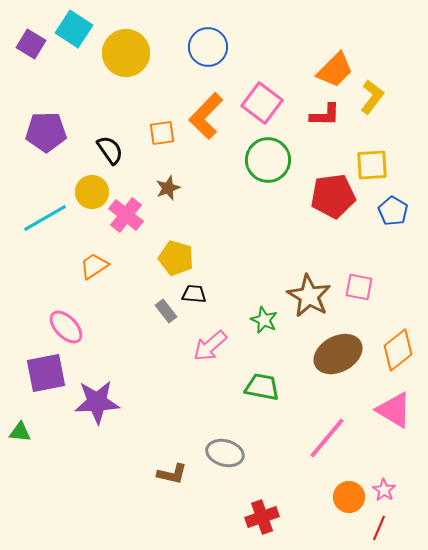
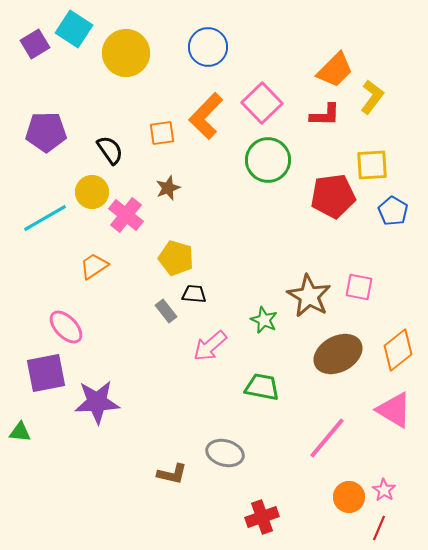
purple square at (31, 44): moved 4 px right; rotated 28 degrees clockwise
pink square at (262, 103): rotated 9 degrees clockwise
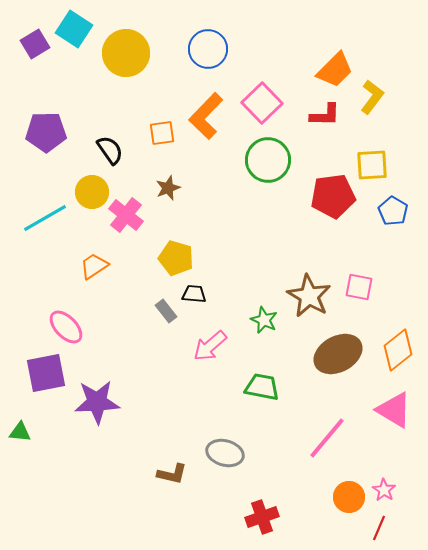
blue circle at (208, 47): moved 2 px down
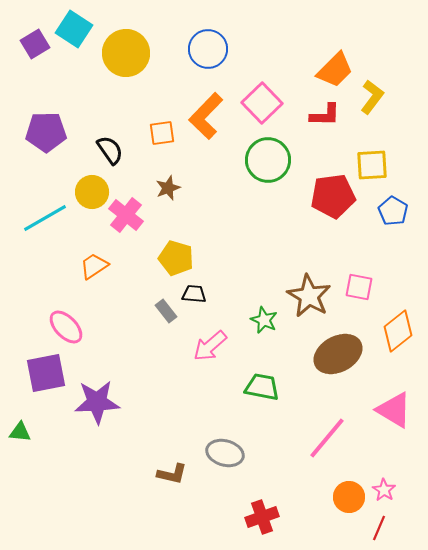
orange diamond at (398, 350): moved 19 px up
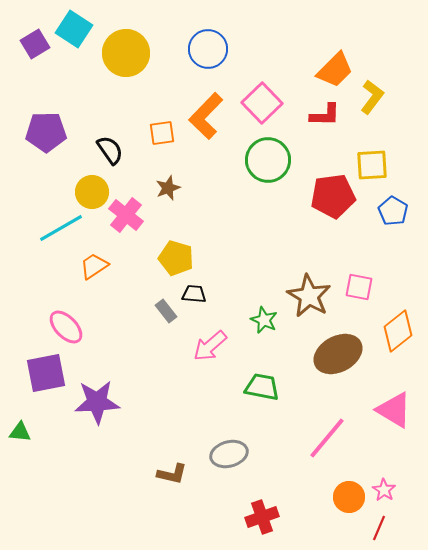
cyan line at (45, 218): moved 16 px right, 10 px down
gray ellipse at (225, 453): moved 4 px right, 1 px down; rotated 30 degrees counterclockwise
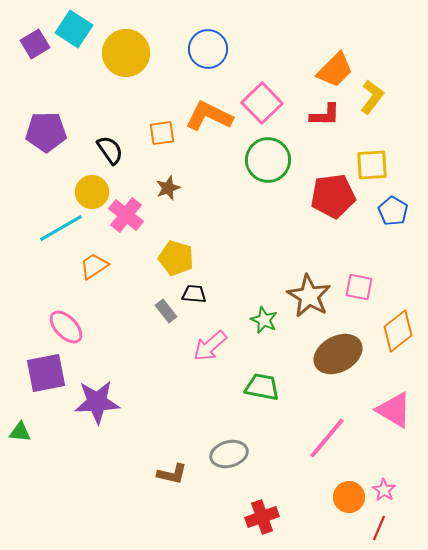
orange L-shape at (206, 116): moved 3 px right; rotated 72 degrees clockwise
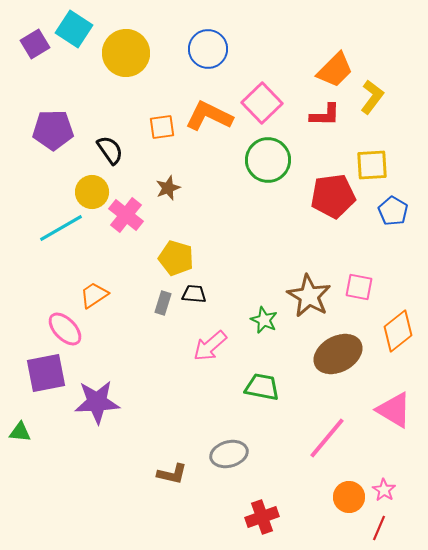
purple pentagon at (46, 132): moved 7 px right, 2 px up
orange square at (162, 133): moved 6 px up
orange trapezoid at (94, 266): moved 29 px down
gray rectangle at (166, 311): moved 3 px left, 8 px up; rotated 55 degrees clockwise
pink ellipse at (66, 327): moved 1 px left, 2 px down
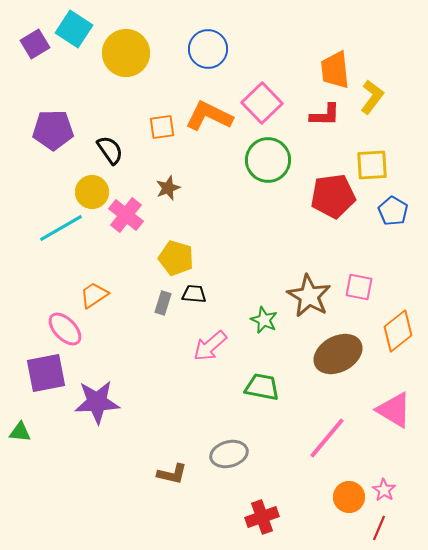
orange trapezoid at (335, 70): rotated 129 degrees clockwise
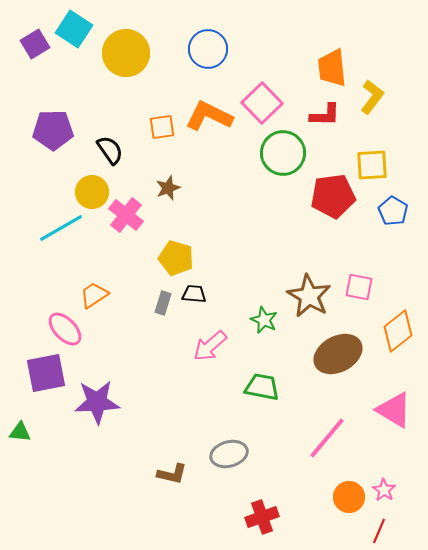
orange trapezoid at (335, 70): moved 3 px left, 2 px up
green circle at (268, 160): moved 15 px right, 7 px up
red line at (379, 528): moved 3 px down
